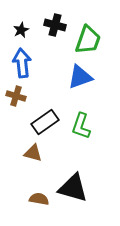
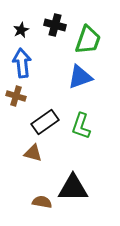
black triangle: rotated 16 degrees counterclockwise
brown semicircle: moved 3 px right, 3 px down
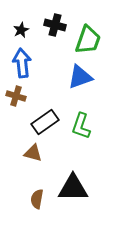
brown semicircle: moved 5 px left, 3 px up; rotated 90 degrees counterclockwise
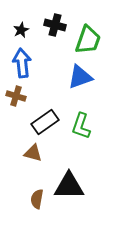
black triangle: moved 4 px left, 2 px up
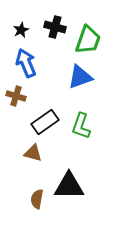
black cross: moved 2 px down
blue arrow: moved 4 px right; rotated 16 degrees counterclockwise
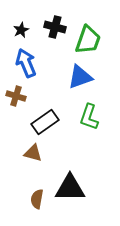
green L-shape: moved 8 px right, 9 px up
black triangle: moved 1 px right, 2 px down
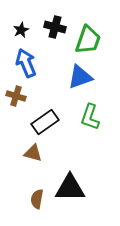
green L-shape: moved 1 px right
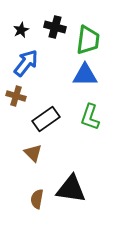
green trapezoid: rotated 12 degrees counterclockwise
blue arrow: rotated 60 degrees clockwise
blue triangle: moved 5 px right, 2 px up; rotated 20 degrees clockwise
black rectangle: moved 1 px right, 3 px up
brown triangle: rotated 30 degrees clockwise
black triangle: moved 1 px right, 1 px down; rotated 8 degrees clockwise
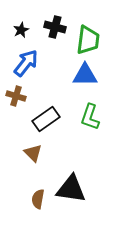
brown semicircle: moved 1 px right
